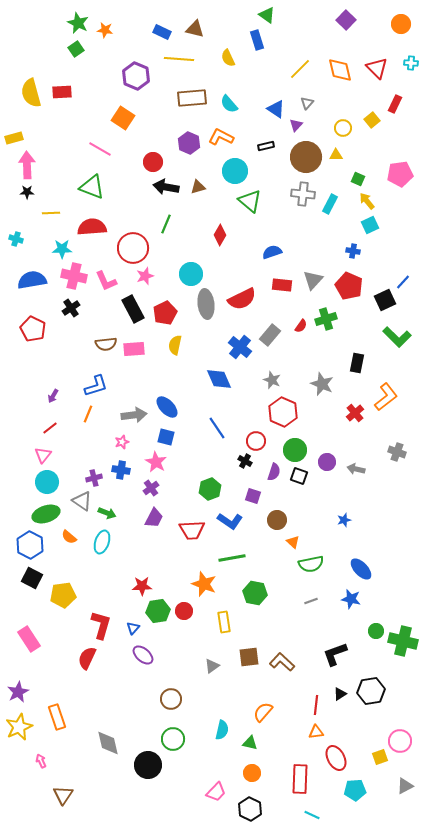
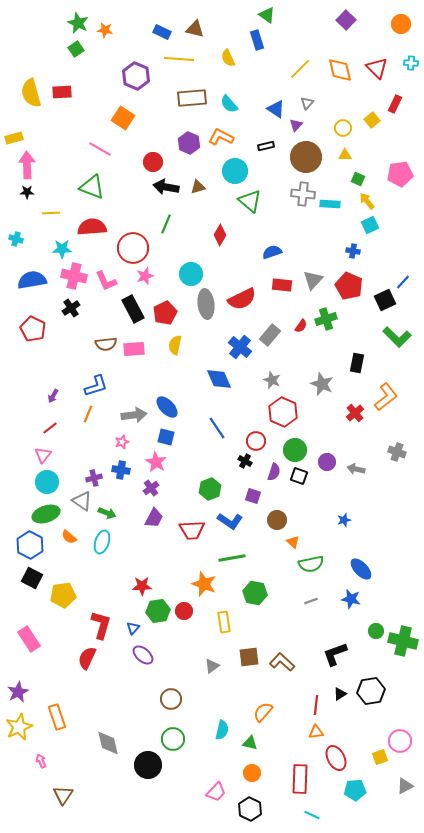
yellow triangle at (336, 155): moved 9 px right
cyan rectangle at (330, 204): rotated 66 degrees clockwise
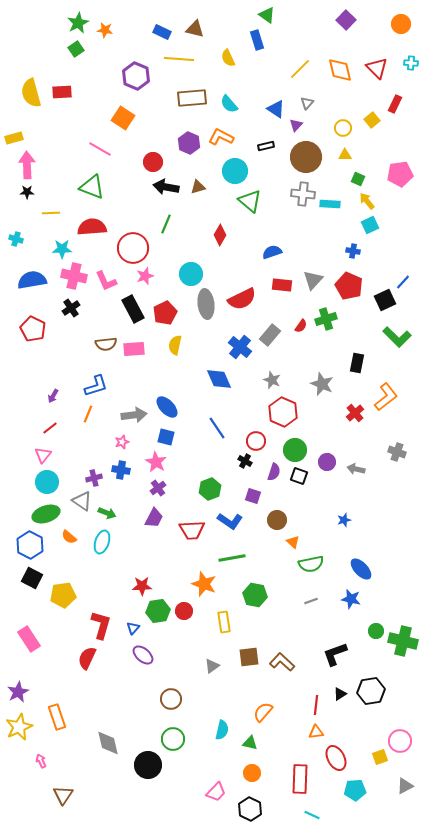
green star at (78, 23): rotated 20 degrees clockwise
purple cross at (151, 488): moved 7 px right
green hexagon at (255, 593): moved 2 px down
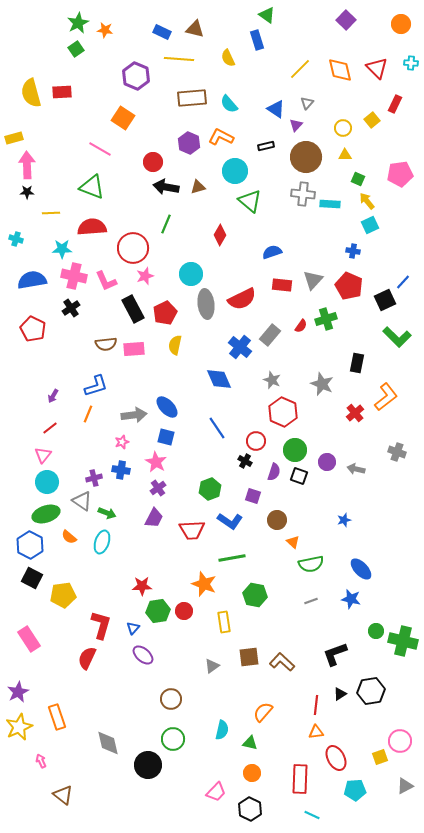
brown triangle at (63, 795): rotated 25 degrees counterclockwise
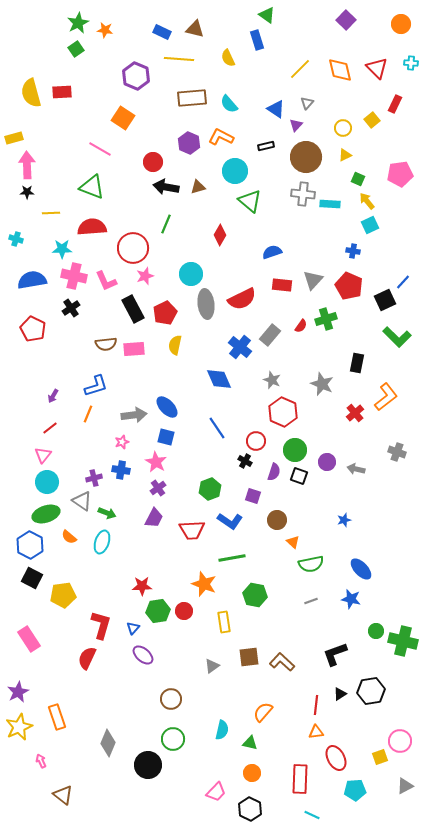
yellow triangle at (345, 155): rotated 24 degrees counterclockwise
gray diamond at (108, 743): rotated 36 degrees clockwise
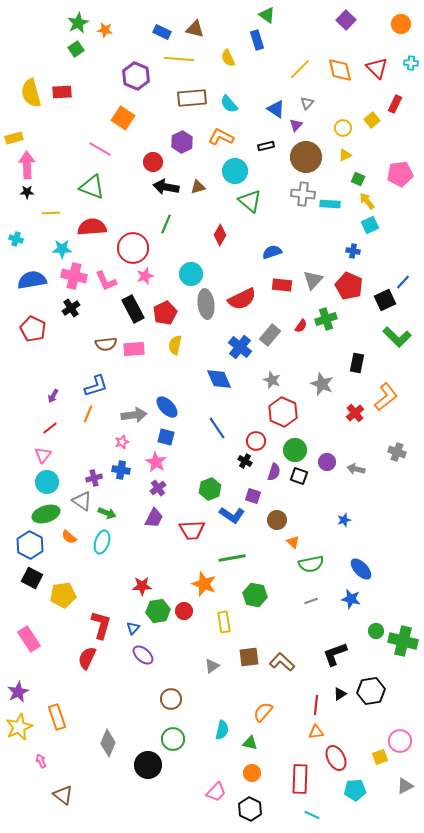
purple hexagon at (189, 143): moved 7 px left, 1 px up; rotated 10 degrees clockwise
blue L-shape at (230, 521): moved 2 px right, 6 px up
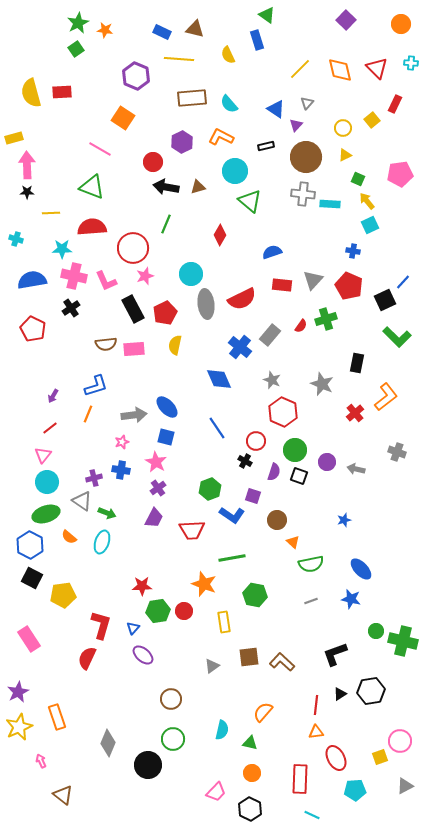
yellow semicircle at (228, 58): moved 3 px up
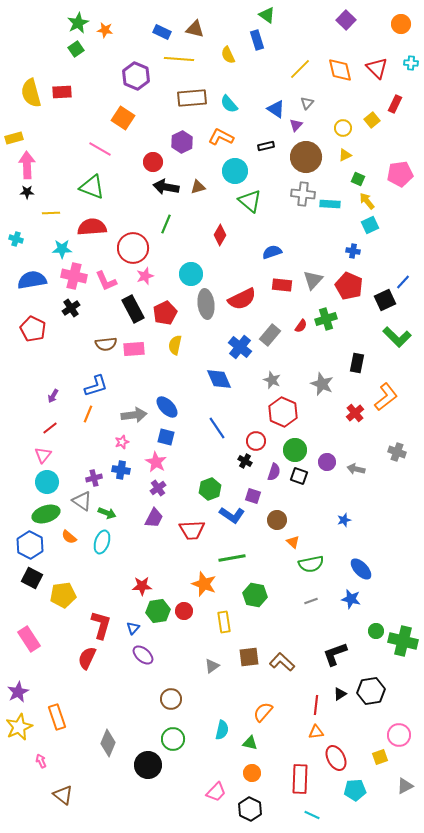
pink circle at (400, 741): moved 1 px left, 6 px up
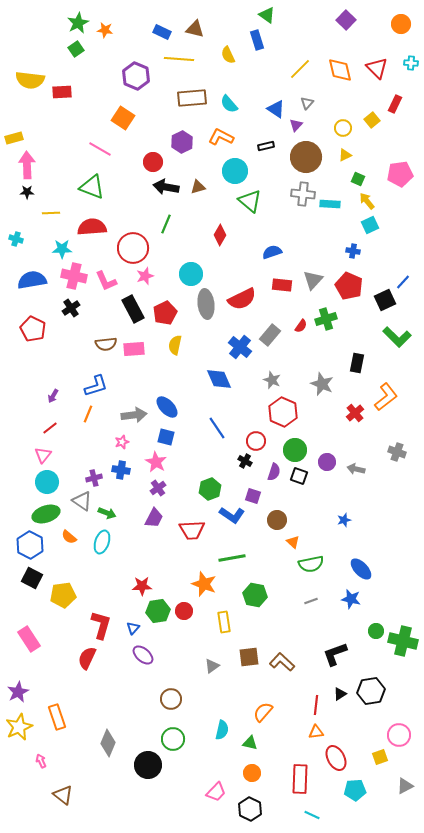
yellow semicircle at (31, 93): moved 1 px left, 13 px up; rotated 68 degrees counterclockwise
